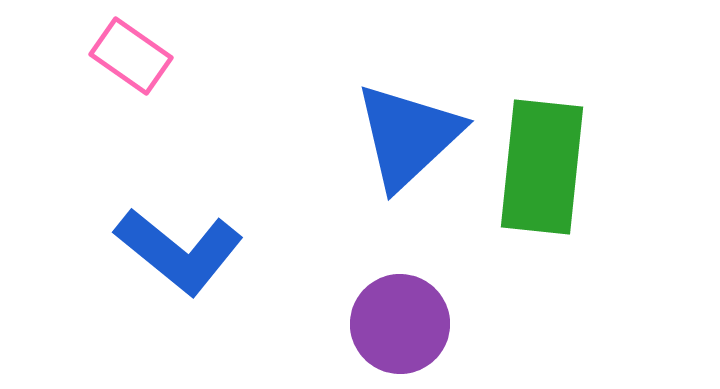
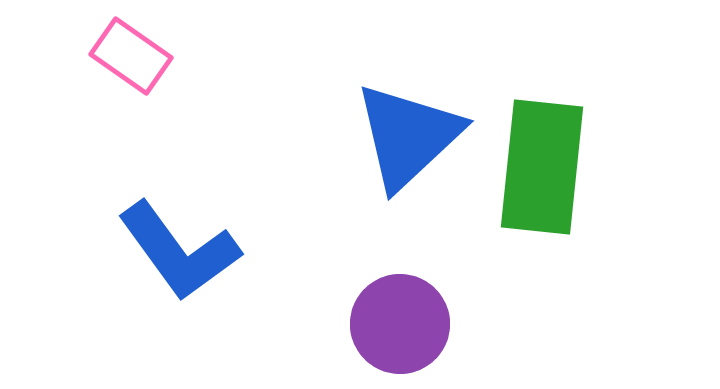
blue L-shape: rotated 15 degrees clockwise
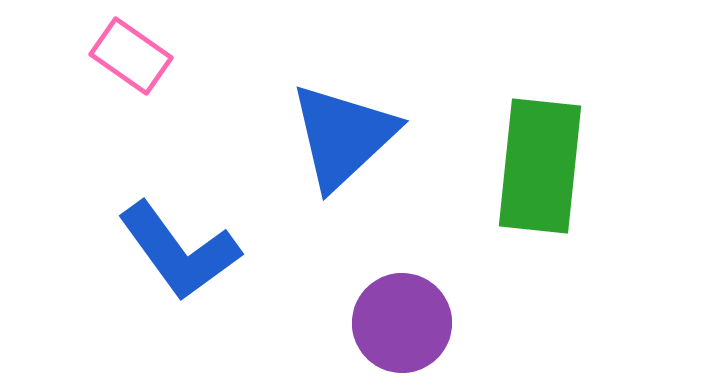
blue triangle: moved 65 px left
green rectangle: moved 2 px left, 1 px up
purple circle: moved 2 px right, 1 px up
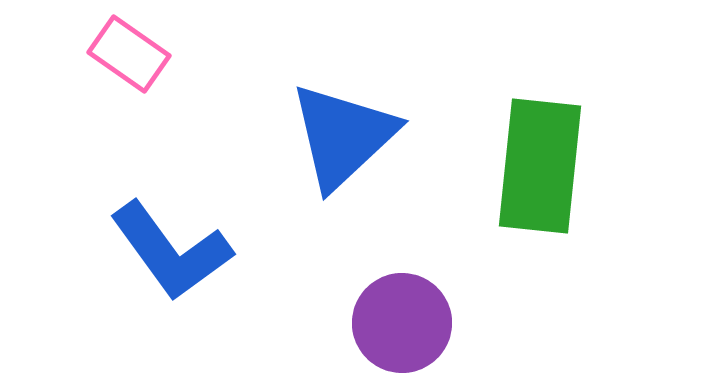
pink rectangle: moved 2 px left, 2 px up
blue L-shape: moved 8 px left
